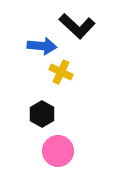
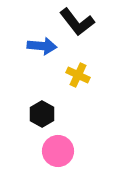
black L-shape: moved 4 px up; rotated 9 degrees clockwise
yellow cross: moved 17 px right, 3 px down
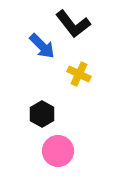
black L-shape: moved 4 px left, 2 px down
blue arrow: rotated 40 degrees clockwise
yellow cross: moved 1 px right, 1 px up
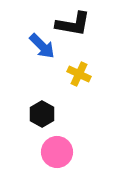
black L-shape: rotated 42 degrees counterclockwise
pink circle: moved 1 px left, 1 px down
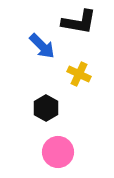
black L-shape: moved 6 px right, 2 px up
black hexagon: moved 4 px right, 6 px up
pink circle: moved 1 px right
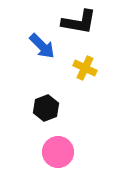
yellow cross: moved 6 px right, 6 px up
black hexagon: rotated 10 degrees clockwise
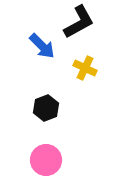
black L-shape: rotated 39 degrees counterclockwise
pink circle: moved 12 px left, 8 px down
